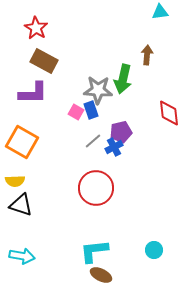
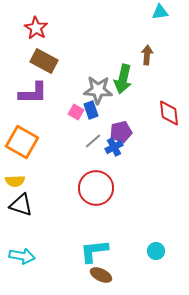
cyan circle: moved 2 px right, 1 px down
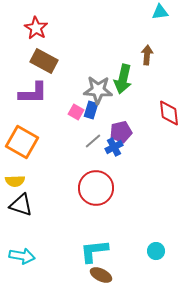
blue rectangle: rotated 36 degrees clockwise
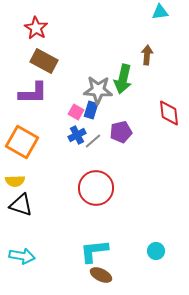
blue cross: moved 37 px left, 12 px up
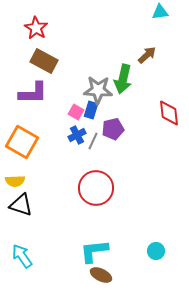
brown arrow: rotated 42 degrees clockwise
purple pentagon: moved 8 px left, 3 px up
gray line: rotated 24 degrees counterclockwise
cyan arrow: rotated 135 degrees counterclockwise
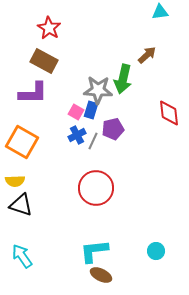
red star: moved 13 px right
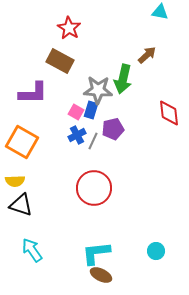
cyan triangle: rotated 18 degrees clockwise
red star: moved 20 px right
brown rectangle: moved 16 px right
red circle: moved 2 px left
cyan L-shape: moved 2 px right, 2 px down
cyan arrow: moved 10 px right, 6 px up
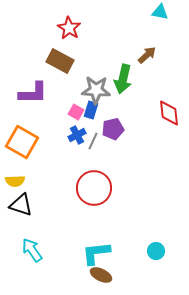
gray star: moved 2 px left
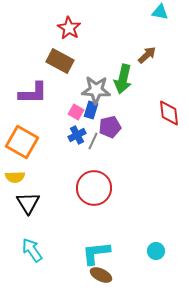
purple pentagon: moved 3 px left, 2 px up
yellow semicircle: moved 4 px up
black triangle: moved 7 px right, 2 px up; rotated 40 degrees clockwise
